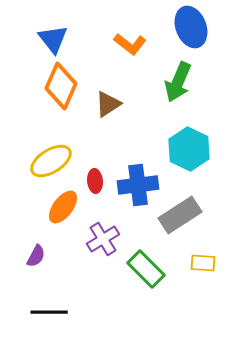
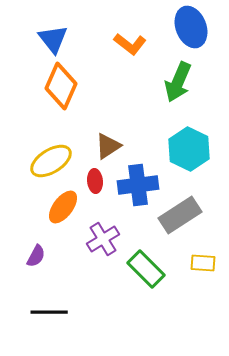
brown triangle: moved 42 px down
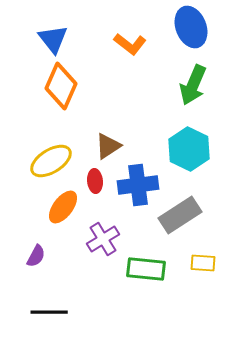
green arrow: moved 15 px right, 3 px down
green rectangle: rotated 39 degrees counterclockwise
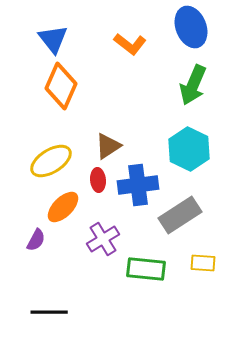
red ellipse: moved 3 px right, 1 px up
orange ellipse: rotated 8 degrees clockwise
purple semicircle: moved 16 px up
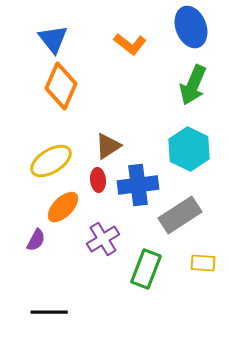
green rectangle: rotated 75 degrees counterclockwise
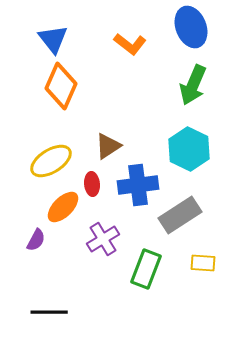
red ellipse: moved 6 px left, 4 px down
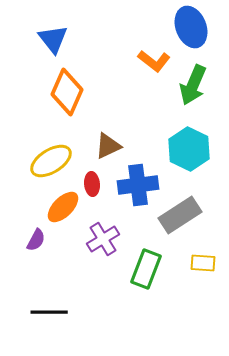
orange L-shape: moved 24 px right, 17 px down
orange diamond: moved 6 px right, 6 px down
brown triangle: rotated 8 degrees clockwise
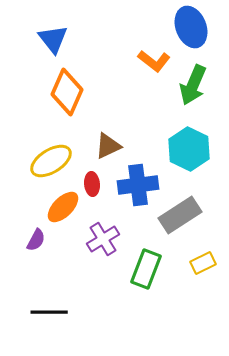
yellow rectangle: rotated 30 degrees counterclockwise
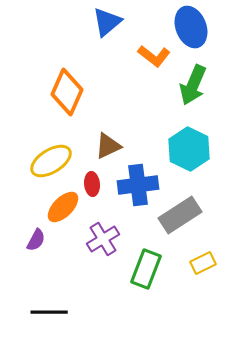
blue triangle: moved 54 px right, 17 px up; rotated 28 degrees clockwise
orange L-shape: moved 5 px up
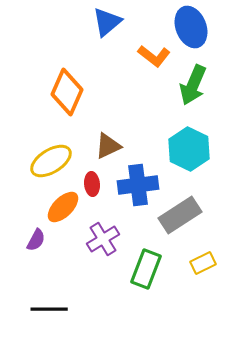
black line: moved 3 px up
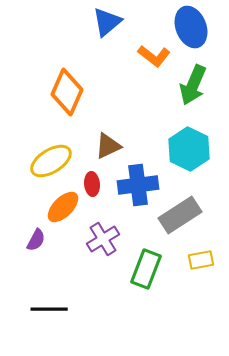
yellow rectangle: moved 2 px left, 3 px up; rotated 15 degrees clockwise
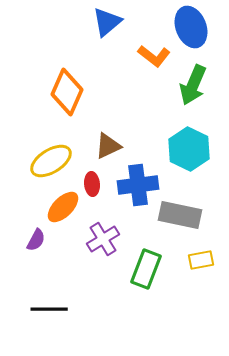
gray rectangle: rotated 45 degrees clockwise
